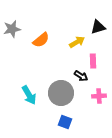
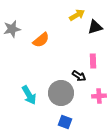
black triangle: moved 3 px left
yellow arrow: moved 27 px up
black arrow: moved 2 px left
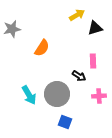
black triangle: moved 1 px down
orange semicircle: moved 1 px right, 8 px down; rotated 18 degrees counterclockwise
gray circle: moved 4 px left, 1 px down
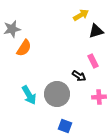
yellow arrow: moved 4 px right
black triangle: moved 1 px right, 3 px down
orange semicircle: moved 18 px left
pink rectangle: rotated 24 degrees counterclockwise
pink cross: moved 1 px down
blue square: moved 4 px down
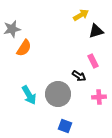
gray circle: moved 1 px right
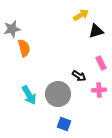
orange semicircle: rotated 48 degrees counterclockwise
pink rectangle: moved 8 px right, 2 px down
pink cross: moved 7 px up
blue square: moved 1 px left, 2 px up
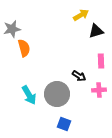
pink rectangle: moved 2 px up; rotated 24 degrees clockwise
gray circle: moved 1 px left
